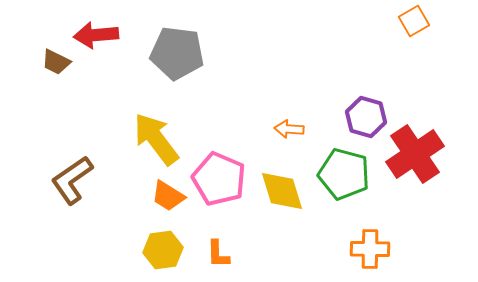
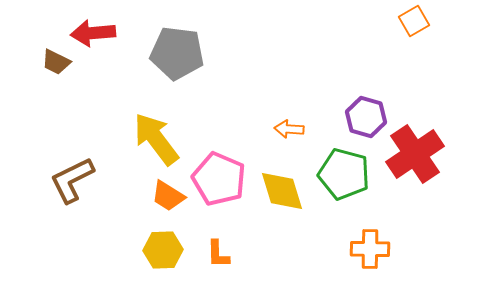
red arrow: moved 3 px left, 2 px up
brown L-shape: rotated 9 degrees clockwise
yellow hexagon: rotated 6 degrees clockwise
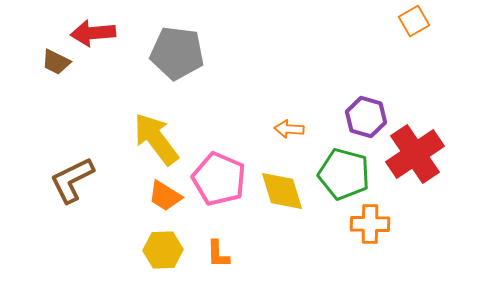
orange trapezoid: moved 3 px left
orange cross: moved 25 px up
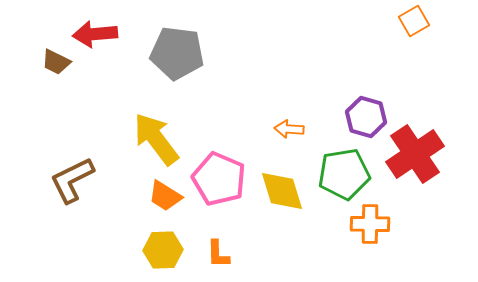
red arrow: moved 2 px right, 1 px down
green pentagon: rotated 24 degrees counterclockwise
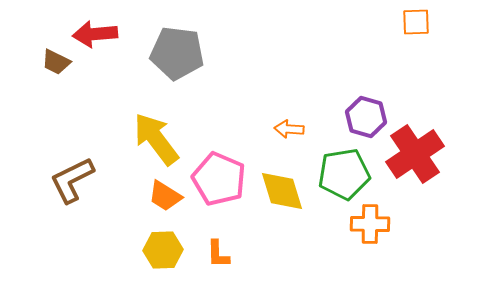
orange square: moved 2 px right, 1 px down; rotated 28 degrees clockwise
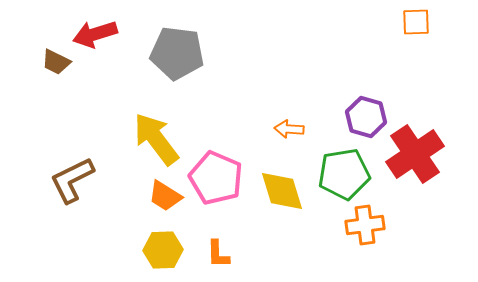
red arrow: rotated 12 degrees counterclockwise
pink pentagon: moved 3 px left, 1 px up
orange cross: moved 5 px left, 1 px down; rotated 9 degrees counterclockwise
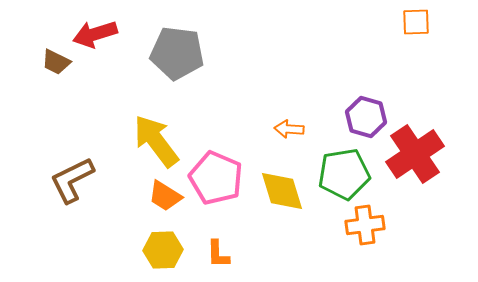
yellow arrow: moved 2 px down
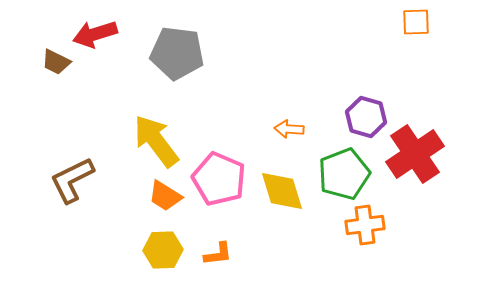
green pentagon: rotated 12 degrees counterclockwise
pink pentagon: moved 3 px right, 1 px down
orange L-shape: rotated 96 degrees counterclockwise
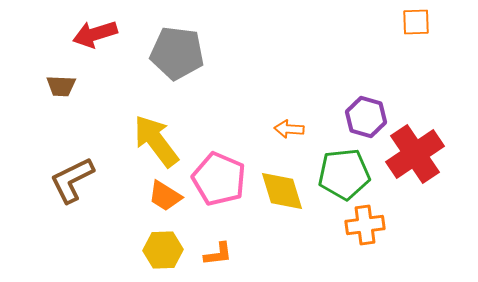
brown trapezoid: moved 5 px right, 24 px down; rotated 24 degrees counterclockwise
green pentagon: rotated 15 degrees clockwise
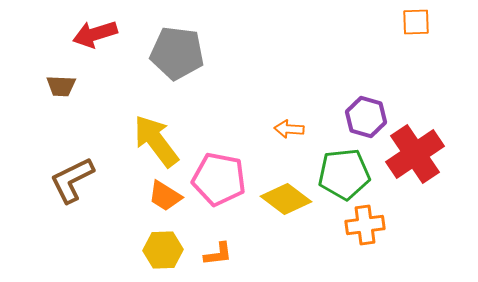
pink pentagon: rotated 12 degrees counterclockwise
yellow diamond: moved 4 px right, 8 px down; rotated 36 degrees counterclockwise
